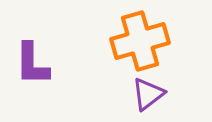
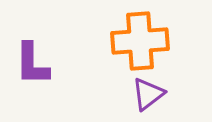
orange cross: rotated 12 degrees clockwise
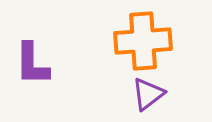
orange cross: moved 3 px right
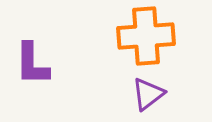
orange cross: moved 3 px right, 5 px up
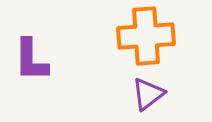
purple L-shape: moved 1 px left, 4 px up
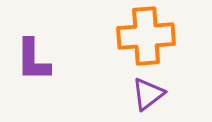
purple L-shape: moved 2 px right
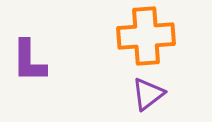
purple L-shape: moved 4 px left, 1 px down
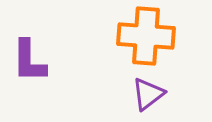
orange cross: rotated 8 degrees clockwise
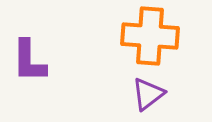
orange cross: moved 4 px right
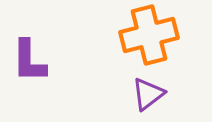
orange cross: moved 1 px left, 1 px up; rotated 18 degrees counterclockwise
